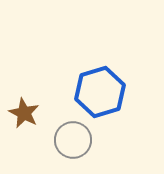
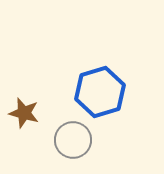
brown star: rotated 12 degrees counterclockwise
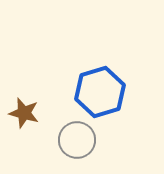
gray circle: moved 4 px right
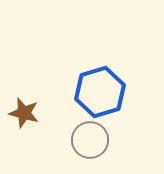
gray circle: moved 13 px right
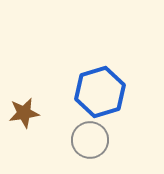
brown star: rotated 24 degrees counterclockwise
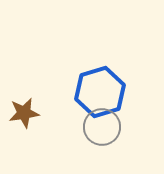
gray circle: moved 12 px right, 13 px up
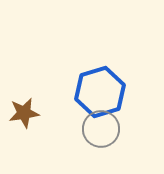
gray circle: moved 1 px left, 2 px down
